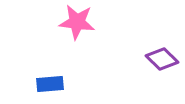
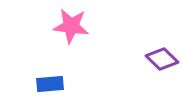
pink star: moved 6 px left, 4 px down
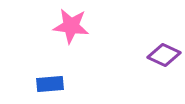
purple diamond: moved 2 px right, 4 px up; rotated 20 degrees counterclockwise
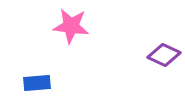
blue rectangle: moved 13 px left, 1 px up
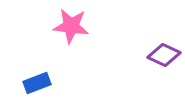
blue rectangle: rotated 16 degrees counterclockwise
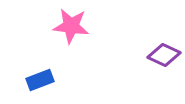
blue rectangle: moved 3 px right, 3 px up
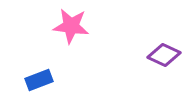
blue rectangle: moved 1 px left
